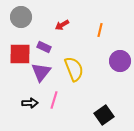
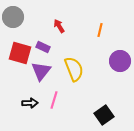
gray circle: moved 8 px left
red arrow: moved 3 px left, 1 px down; rotated 88 degrees clockwise
purple rectangle: moved 1 px left
red square: moved 1 px up; rotated 15 degrees clockwise
purple triangle: moved 1 px up
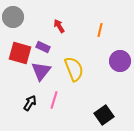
black arrow: rotated 56 degrees counterclockwise
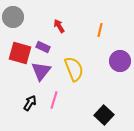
black square: rotated 12 degrees counterclockwise
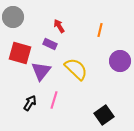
purple rectangle: moved 7 px right, 3 px up
yellow semicircle: moved 2 px right; rotated 25 degrees counterclockwise
black square: rotated 12 degrees clockwise
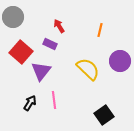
red square: moved 1 px right, 1 px up; rotated 25 degrees clockwise
yellow semicircle: moved 12 px right
pink line: rotated 24 degrees counterclockwise
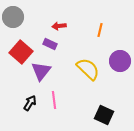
red arrow: rotated 64 degrees counterclockwise
black square: rotated 30 degrees counterclockwise
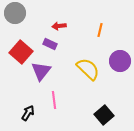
gray circle: moved 2 px right, 4 px up
black arrow: moved 2 px left, 10 px down
black square: rotated 24 degrees clockwise
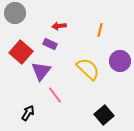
pink line: moved 1 px right, 5 px up; rotated 30 degrees counterclockwise
